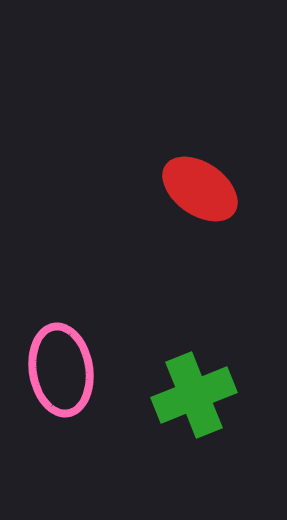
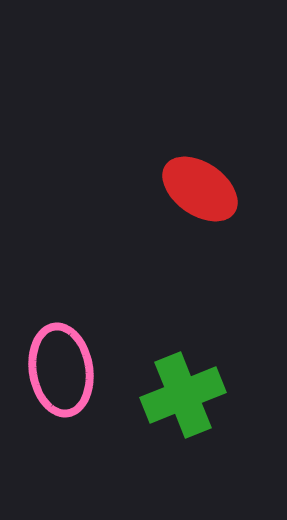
green cross: moved 11 px left
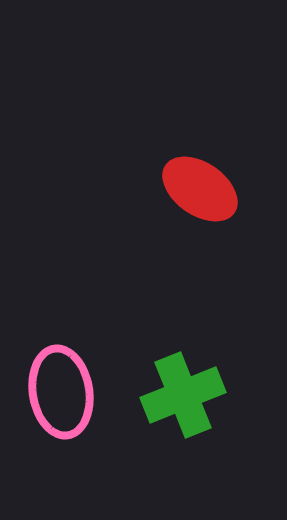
pink ellipse: moved 22 px down
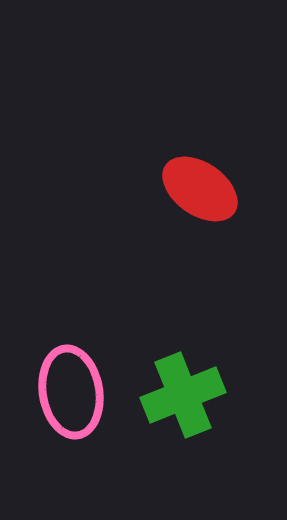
pink ellipse: moved 10 px right
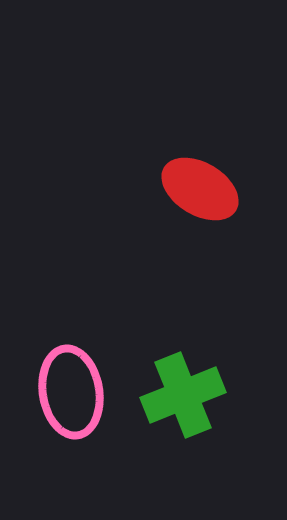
red ellipse: rotated 4 degrees counterclockwise
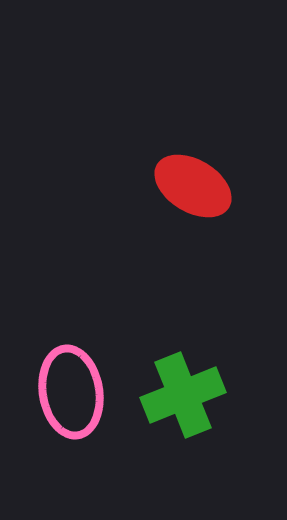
red ellipse: moved 7 px left, 3 px up
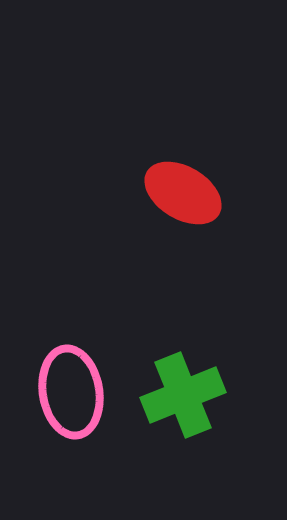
red ellipse: moved 10 px left, 7 px down
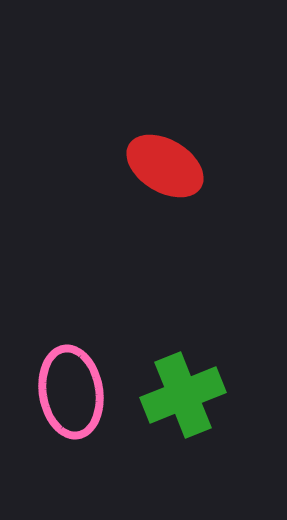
red ellipse: moved 18 px left, 27 px up
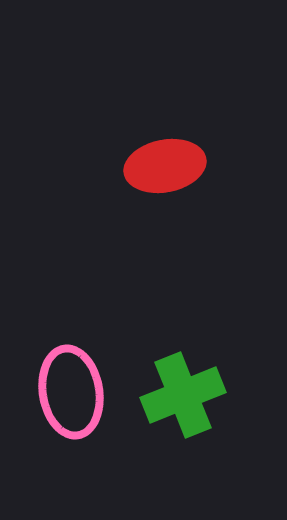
red ellipse: rotated 42 degrees counterclockwise
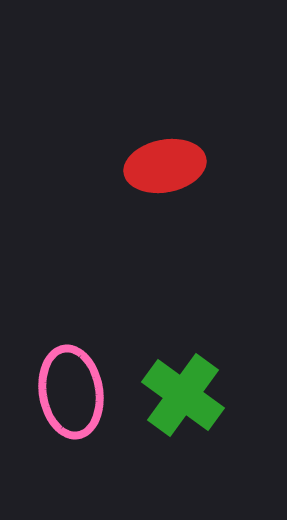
green cross: rotated 32 degrees counterclockwise
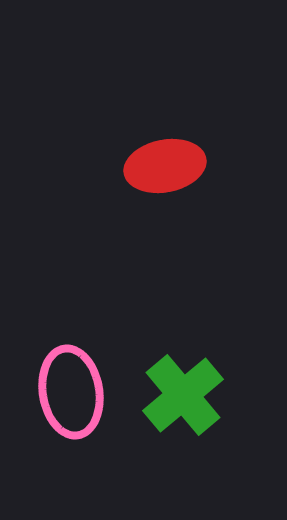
green cross: rotated 14 degrees clockwise
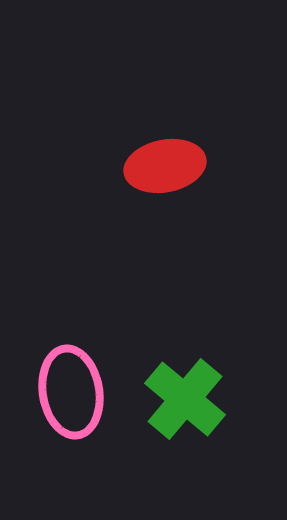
green cross: moved 2 px right, 4 px down; rotated 10 degrees counterclockwise
